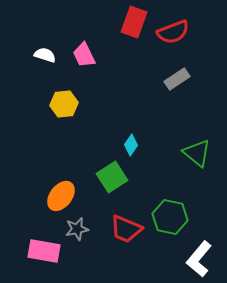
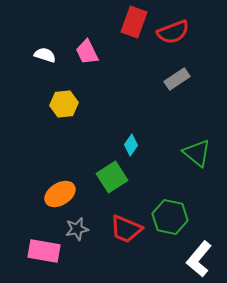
pink trapezoid: moved 3 px right, 3 px up
orange ellipse: moved 1 px left, 2 px up; rotated 20 degrees clockwise
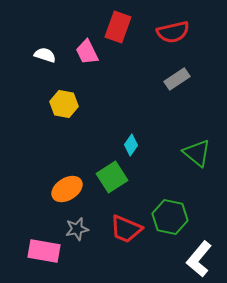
red rectangle: moved 16 px left, 5 px down
red semicircle: rotated 8 degrees clockwise
yellow hexagon: rotated 16 degrees clockwise
orange ellipse: moved 7 px right, 5 px up
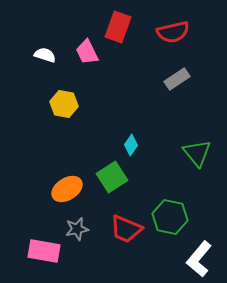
green triangle: rotated 12 degrees clockwise
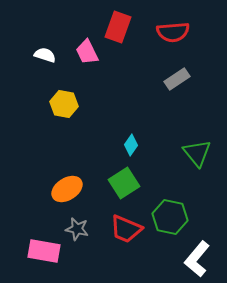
red semicircle: rotated 8 degrees clockwise
green square: moved 12 px right, 6 px down
gray star: rotated 25 degrees clockwise
white L-shape: moved 2 px left
